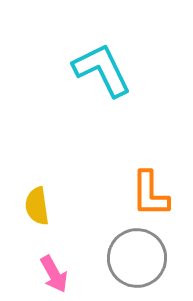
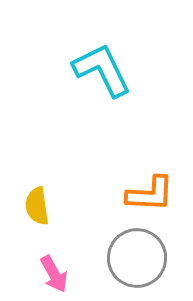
orange L-shape: rotated 87 degrees counterclockwise
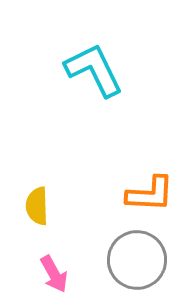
cyan L-shape: moved 8 px left
yellow semicircle: rotated 6 degrees clockwise
gray circle: moved 2 px down
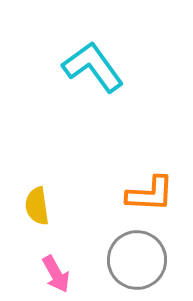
cyan L-shape: moved 1 px left, 3 px up; rotated 10 degrees counterclockwise
yellow semicircle: rotated 6 degrees counterclockwise
pink arrow: moved 2 px right
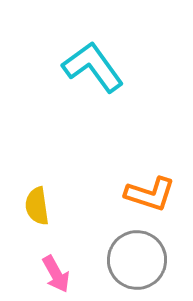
orange L-shape: rotated 15 degrees clockwise
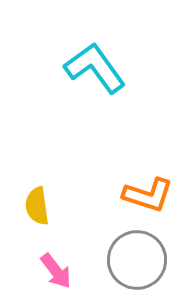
cyan L-shape: moved 2 px right, 1 px down
orange L-shape: moved 2 px left, 1 px down
pink arrow: moved 3 px up; rotated 9 degrees counterclockwise
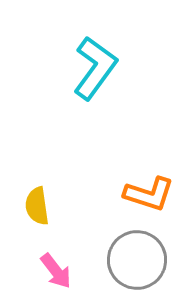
cyan L-shape: rotated 72 degrees clockwise
orange L-shape: moved 1 px right, 1 px up
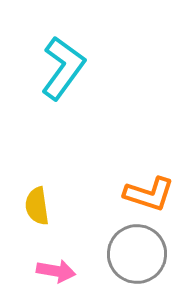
cyan L-shape: moved 32 px left
gray circle: moved 6 px up
pink arrow: rotated 42 degrees counterclockwise
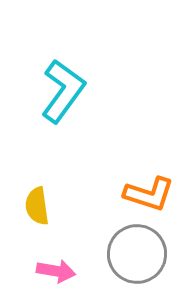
cyan L-shape: moved 23 px down
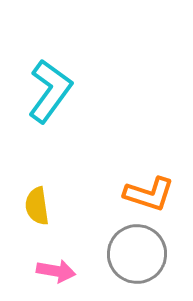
cyan L-shape: moved 13 px left
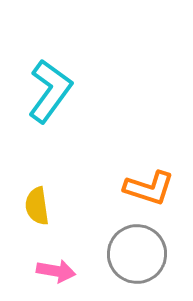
orange L-shape: moved 6 px up
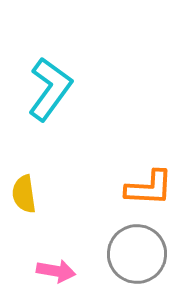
cyan L-shape: moved 2 px up
orange L-shape: rotated 15 degrees counterclockwise
yellow semicircle: moved 13 px left, 12 px up
